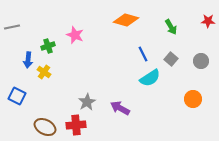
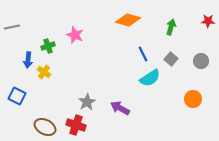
orange diamond: moved 2 px right
green arrow: rotated 133 degrees counterclockwise
red cross: rotated 24 degrees clockwise
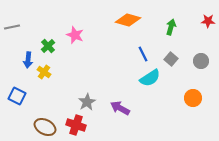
green cross: rotated 24 degrees counterclockwise
orange circle: moved 1 px up
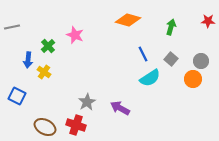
orange circle: moved 19 px up
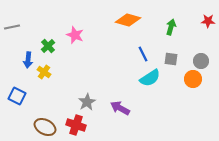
gray square: rotated 32 degrees counterclockwise
